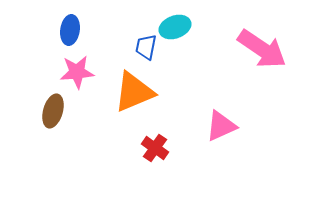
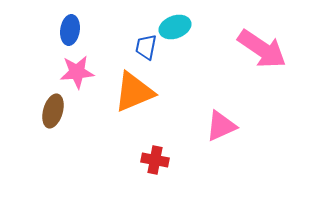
red cross: moved 12 px down; rotated 24 degrees counterclockwise
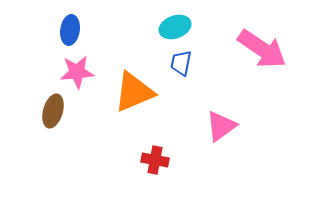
blue trapezoid: moved 35 px right, 16 px down
pink triangle: rotated 12 degrees counterclockwise
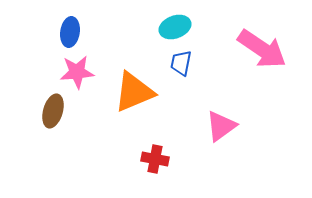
blue ellipse: moved 2 px down
red cross: moved 1 px up
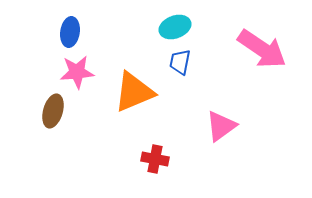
blue trapezoid: moved 1 px left, 1 px up
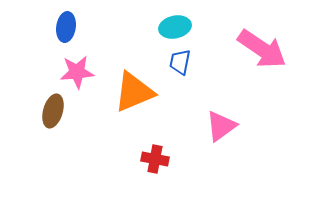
cyan ellipse: rotated 8 degrees clockwise
blue ellipse: moved 4 px left, 5 px up
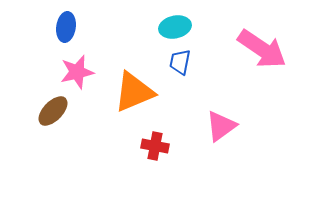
pink star: rotated 8 degrees counterclockwise
brown ellipse: rotated 28 degrees clockwise
red cross: moved 13 px up
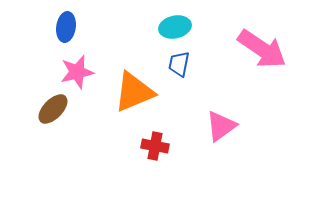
blue trapezoid: moved 1 px left, 2 px down
brown ellipse: moved 2 px up
